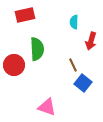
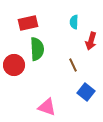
red rectangle: moved 3 px right, 8 px down
blue square: moved 3 px right, 9 px down
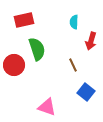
red rectangle: moved 4 px left, 3 px up
green semicircle: rotated 15 degrees counterclockwise
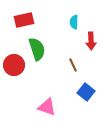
red arrow: rotated 18 degrees counterclockwise
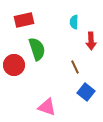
brown line: moved 2 px right, 2 px down
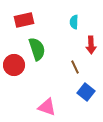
red arrow: moved 4 px down
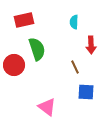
blue square: rotated 36 degrees counterclockwise
pink triangle: rotated 18 degrees clockwise
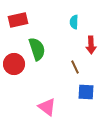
red rectangle: moved 6 px left
red circle: moved 1 px up
